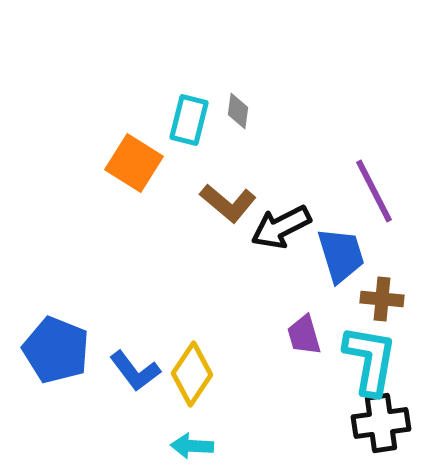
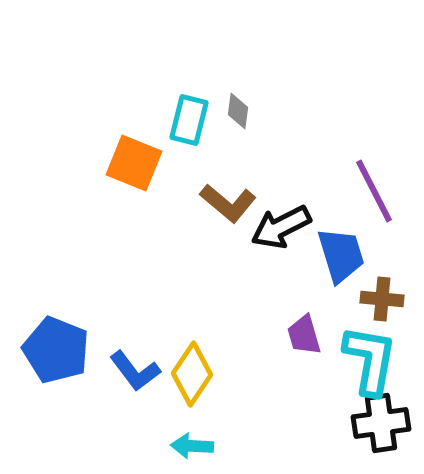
orange square: rotated 10 degrees counterclockwise
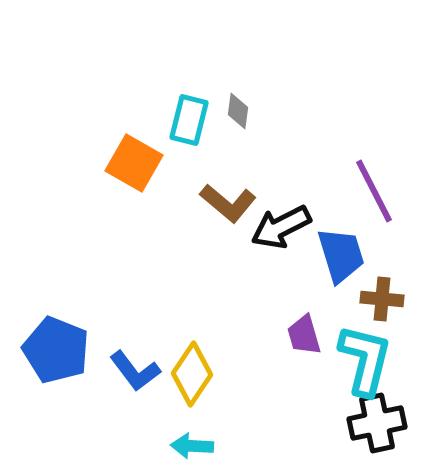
orange square: rotated 8 degrees clockwise
cyan L-shape: moved 5 px left; rotated 4 degrees clockwise
black cross: moved 4 px left; rotated 4 degrees counterclockwise
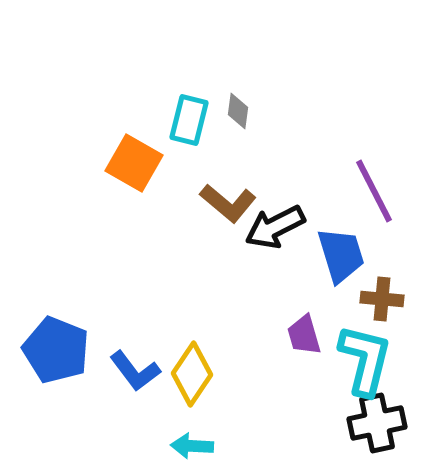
black arrow: moved 6 px left
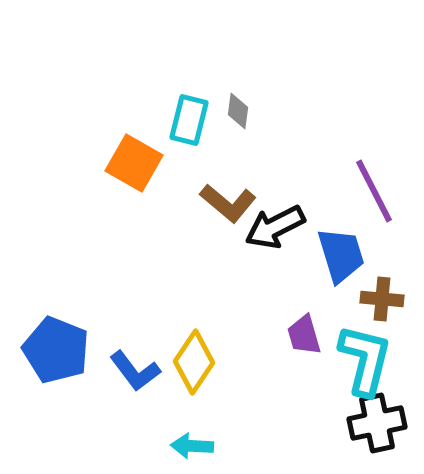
yellow diamond: moved 2 px right, 12 px up
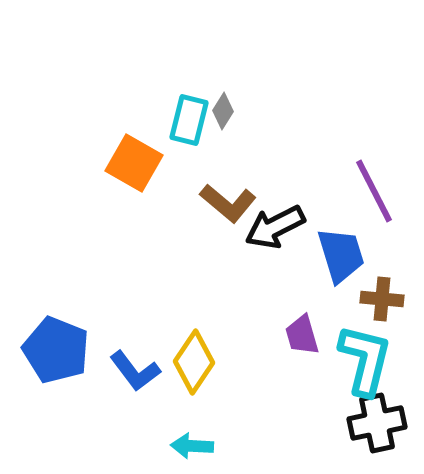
gray diamond: moved 15 px left; rotated 24 degrees clockwise
purple trapezoid: moved 2 px left
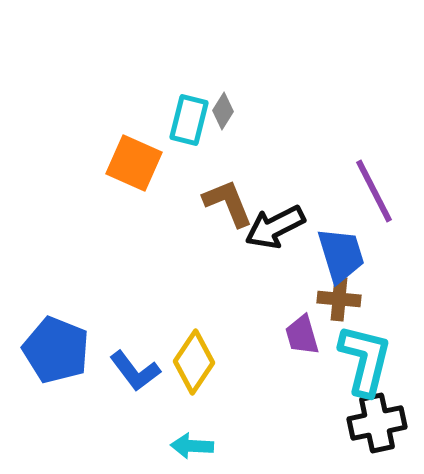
orange square: rotated 6 degrees counterclockwise
brown L-shape: rotated 152 degrees counterclockwise
brown cross: moved 43 px left
